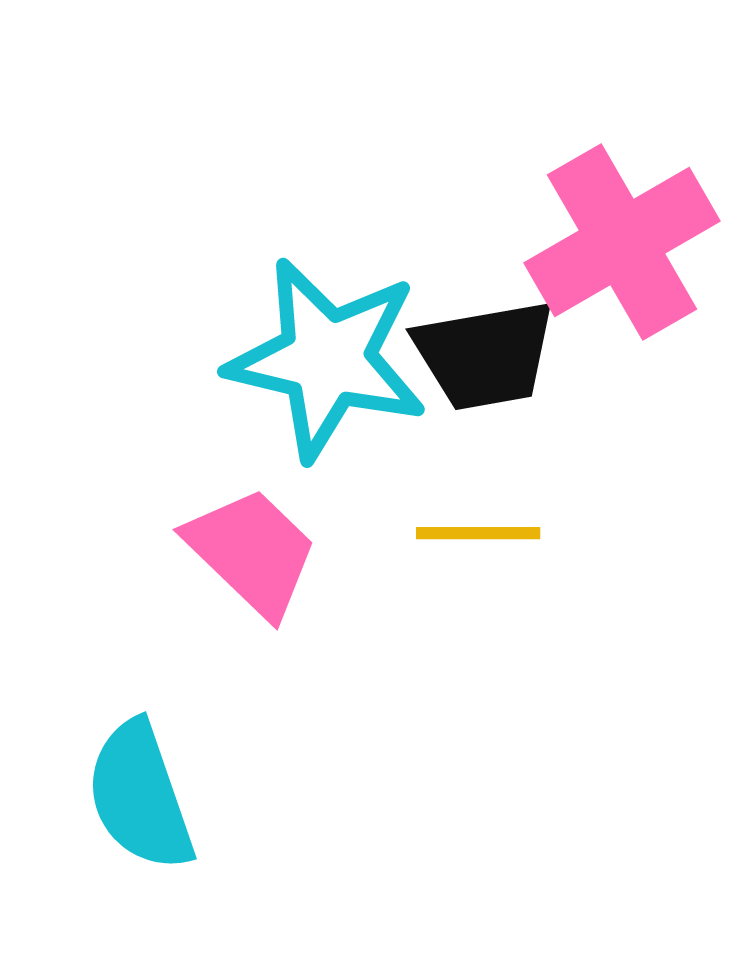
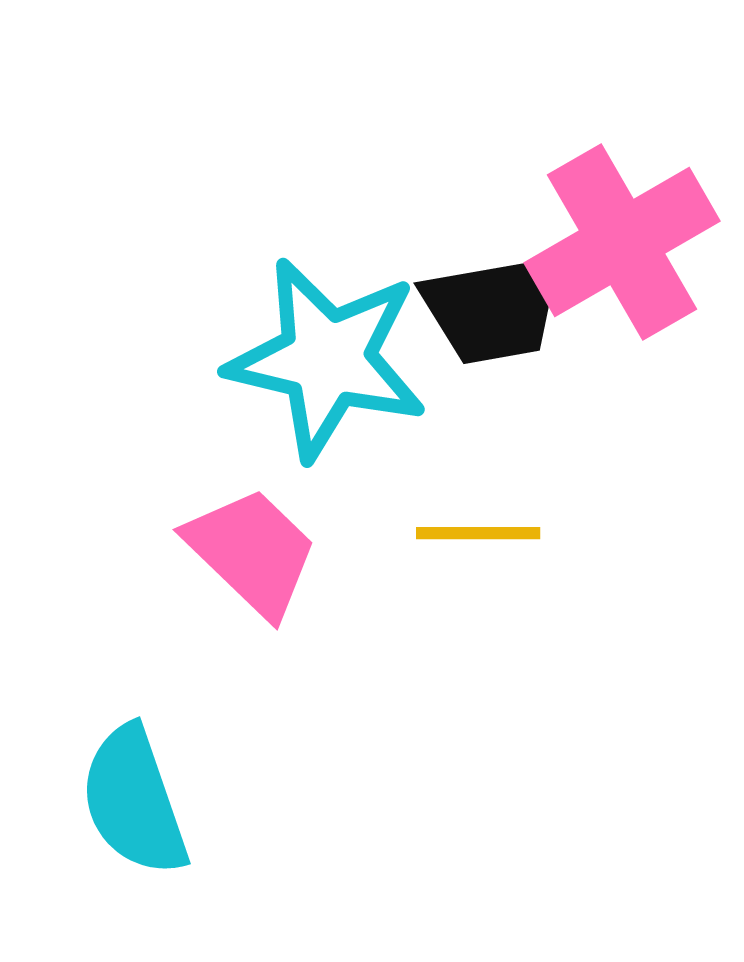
black trapezoid: moved 8 px right, 46 px up
cyan semicircle: moved 6 px left, 5 px down
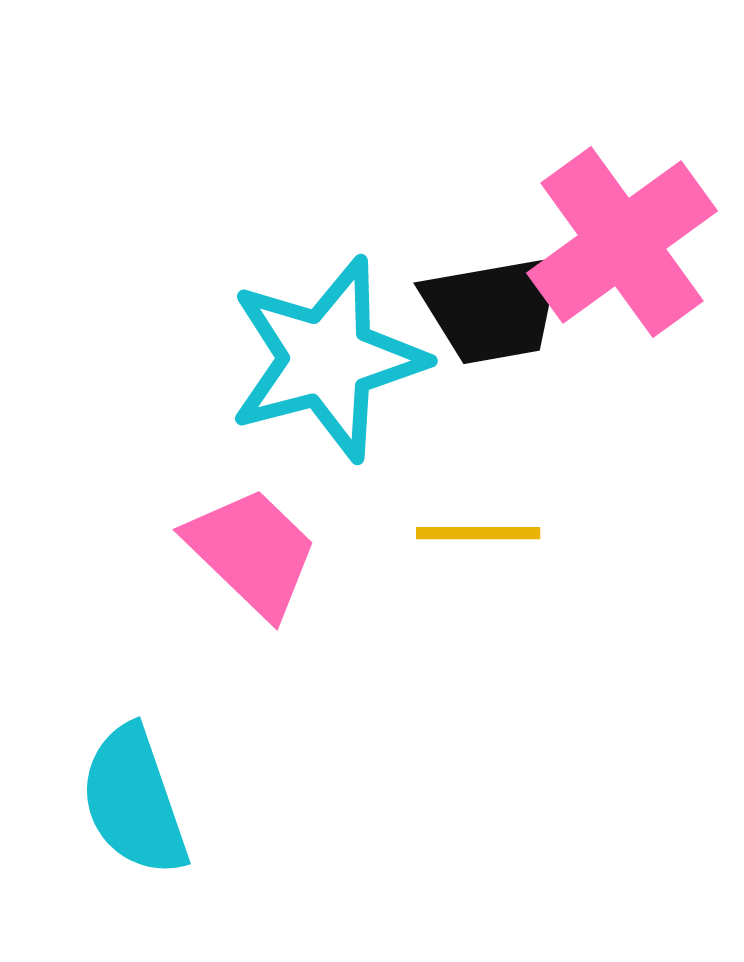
pink cross: rotated 6 degrees counterclockwise
cyan star: rotated 28 degrees counterclockwise
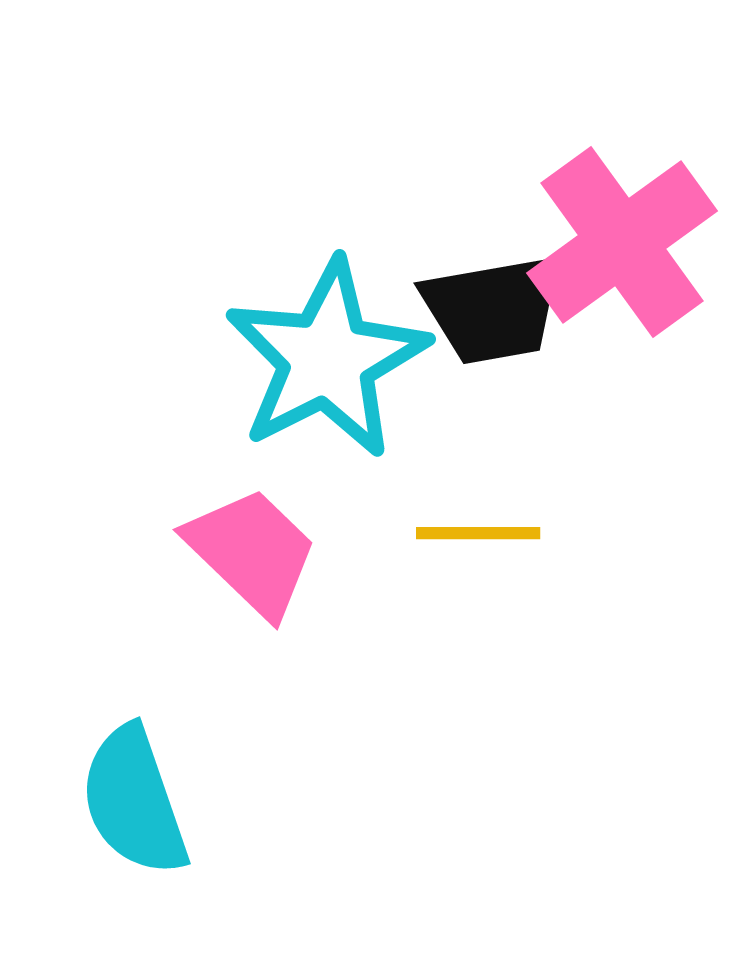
cyan star: rotated 12 degrees counterclockwise
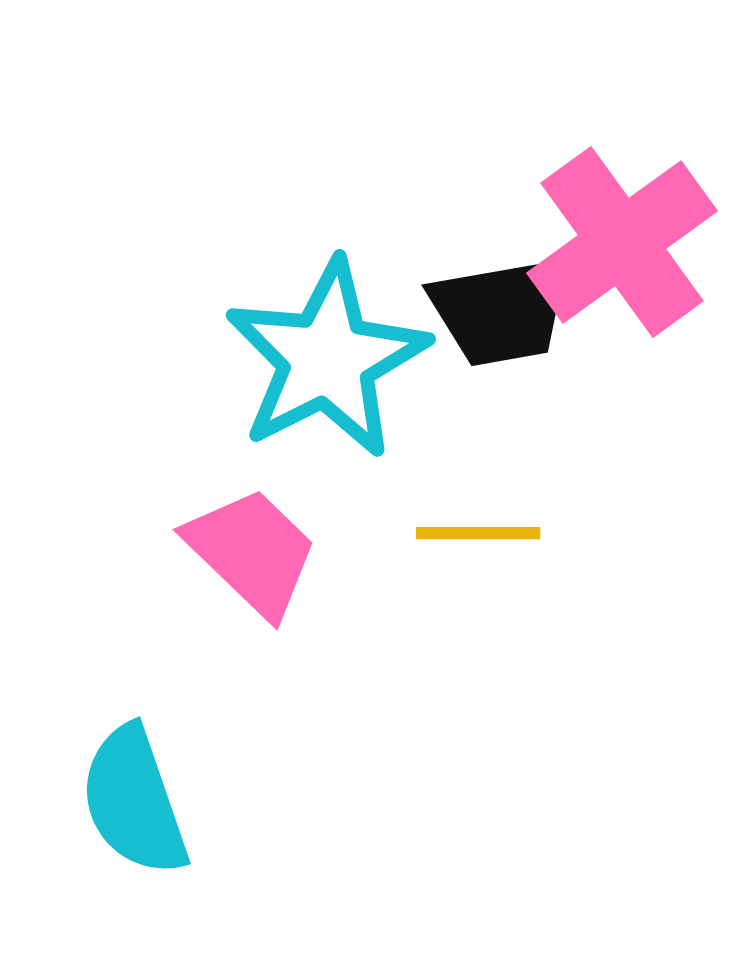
black trapezoid: moved 8 px right, 2 px down
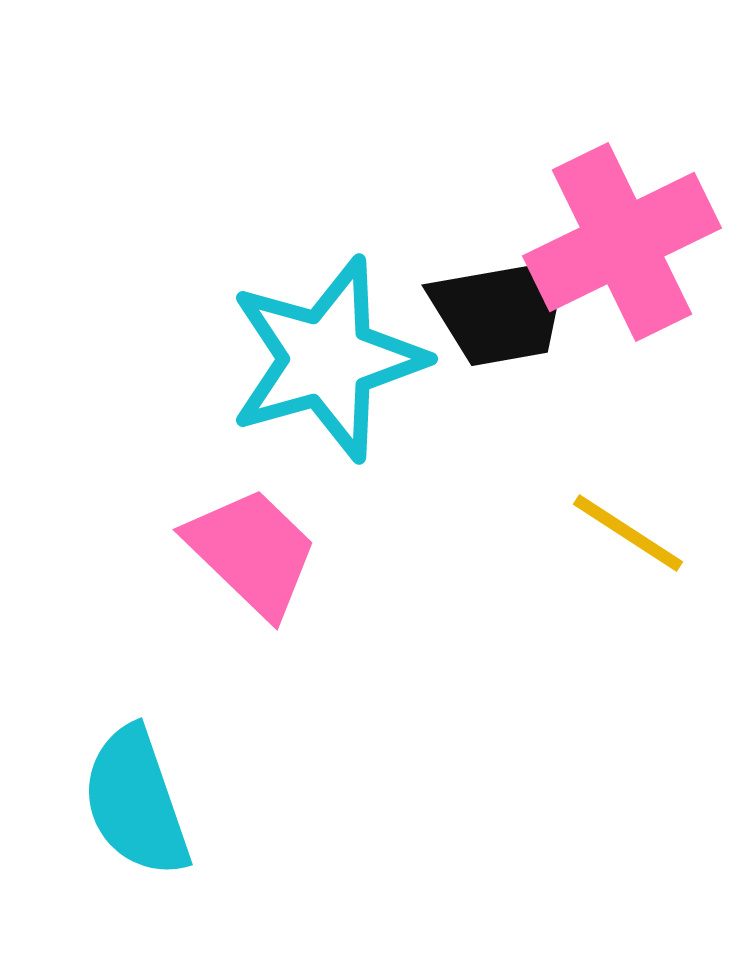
pink cross: rotated 10 degrees clockwise
cyan star: rotated 11 degrees clockwise
yellow line: moved 150 px right; rotated 33 degrees clockwise
cyan semicircle: moved 2 px right, 1 px down
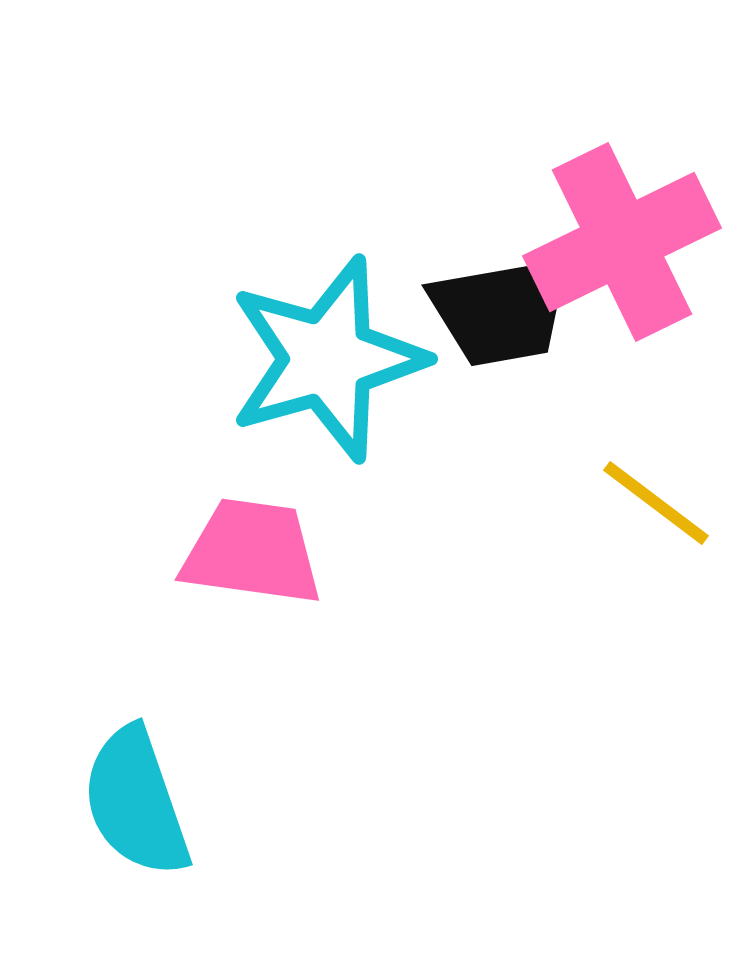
yellow line: moved 28 px right, 30 px up; rotated 4 degrees clockwise
pink trapezoid: rotated 36 degrees counterclockwise
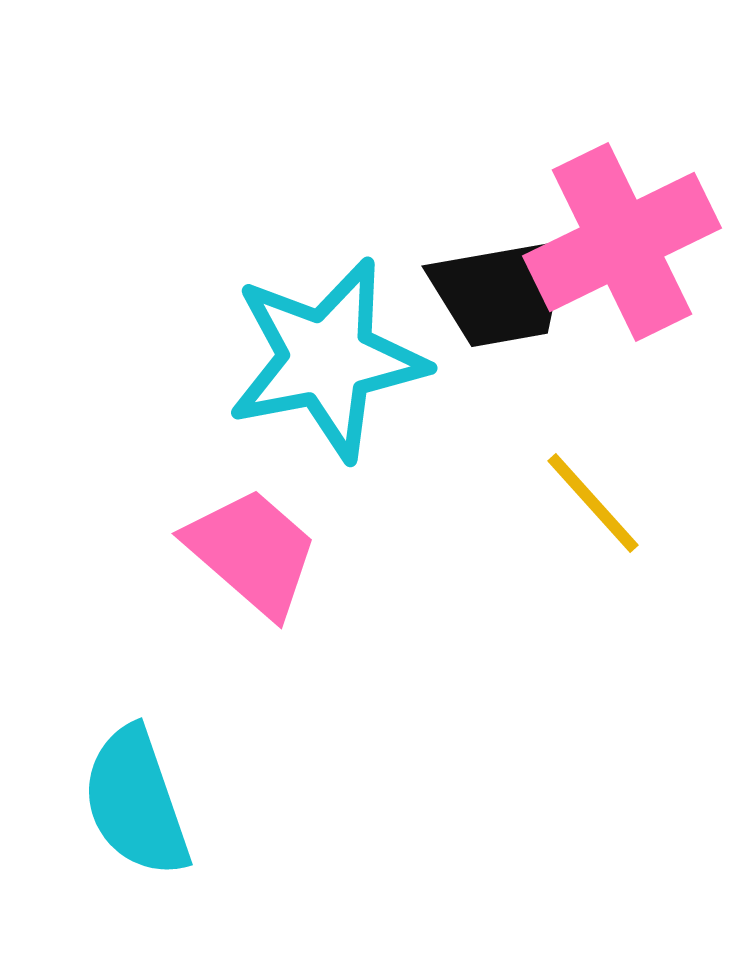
black trapezoid: moved 19 px up
cyan star: rotated 5 degrees clockwise
yellow line: moved 63 px left; rotated 11 degrees clockwise
pink trapezoid: rotated 33 degrees clockwise
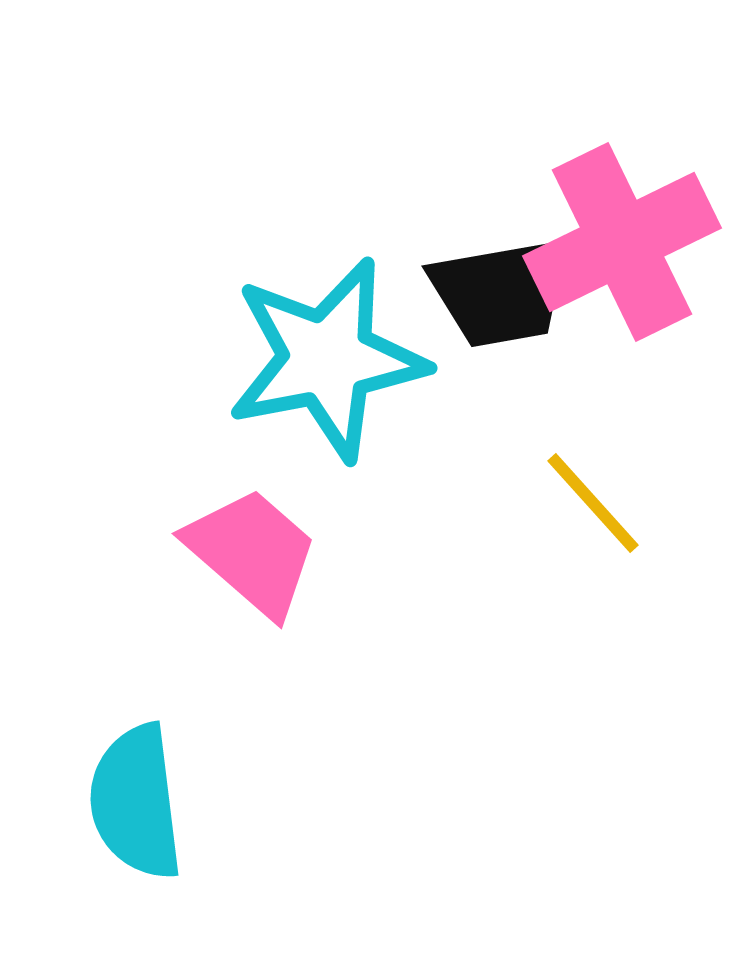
cyan semicircle: rotated 12 degrees clockwise
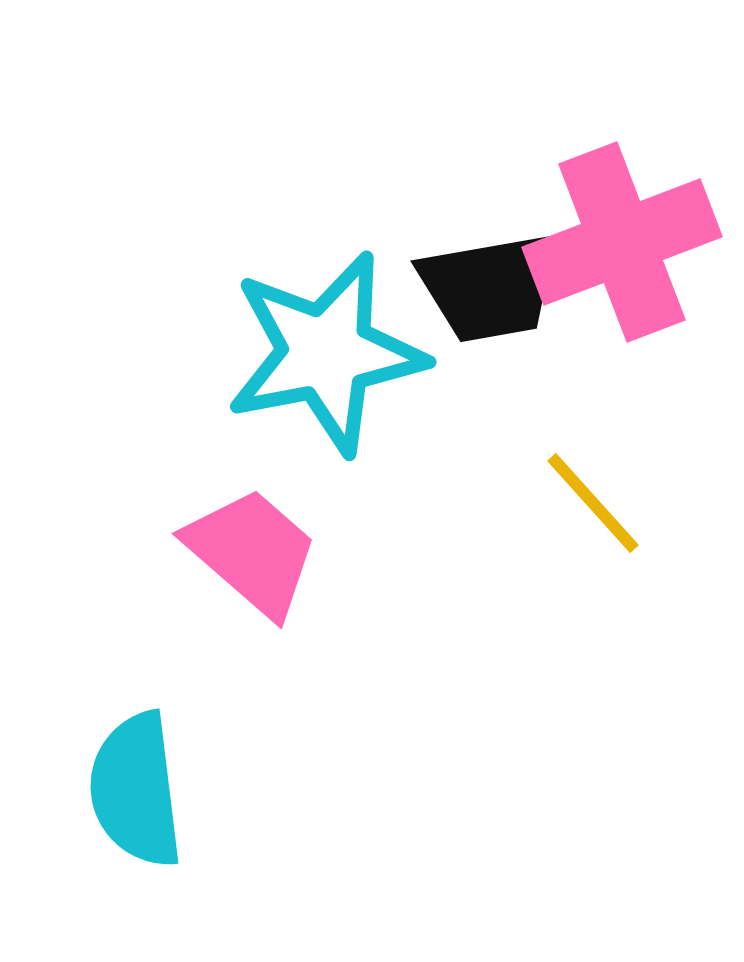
pink cross: rotated 5 degrees clockwise
black trapezoid: moved 11 px left, 5 px up
cyan star: moved 1 px left, 6 px up
cyan semicircle: moved 12 px up
